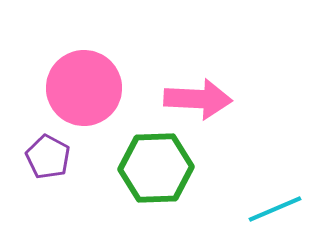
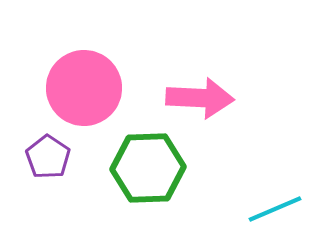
pink arrow: moved 2 px right, 1 px up
purple pentagon: rotated 6 degrees clockwise
green hexagon: moved 8 px left
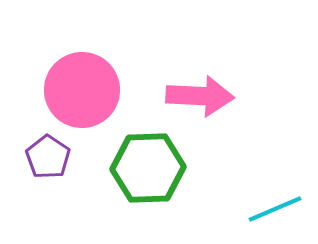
pink circle: moved 2 px left, 2 px down
pink arrow: moved 2 px up
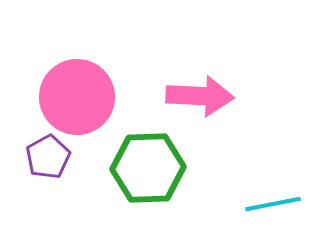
pink circle: moved 5 px left, 7 px down
purple pentagon: rotated 9 degrees clockwise
cyan line: moved 2 px left, 5 px up; rotated 12 degrees clockwise
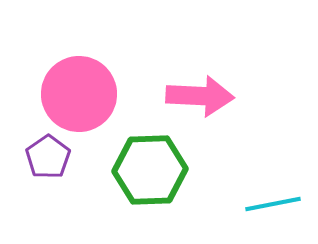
pink circle: moved 2 px right, 3 px up
purple pentagon: rotated 6 degrees counterclockwise
green hexagon: moved 2 px right, 2 px down
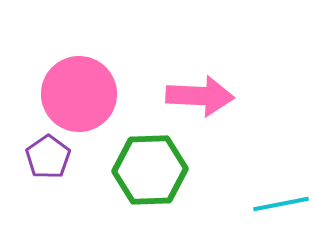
cyan line: moved 8 px right
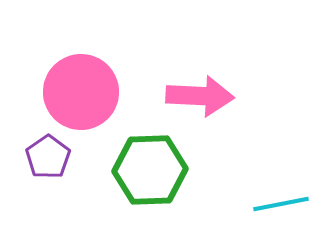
pink circle: moved 2 px right, 2 px up
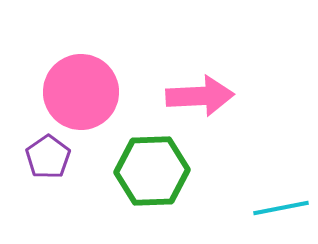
pink arrow: rotated 6 degrees counterclockwise
green hexagon: moved 2 px right, 1 px down
cyan line: moved 4 px down
